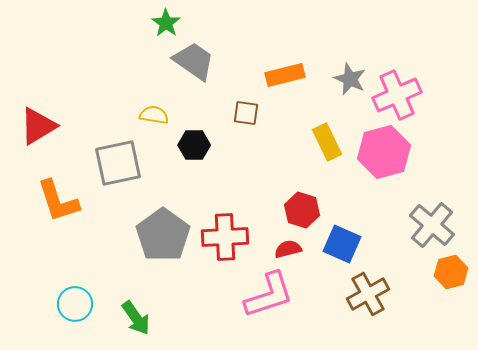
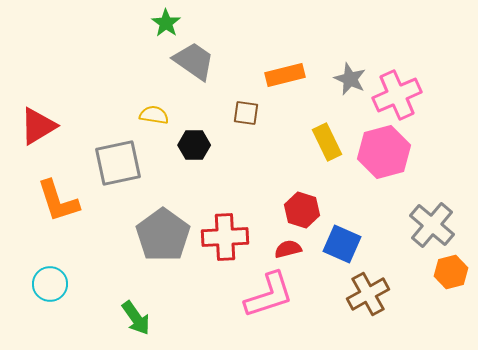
cyan circle: moved 25 px left, 20 px up
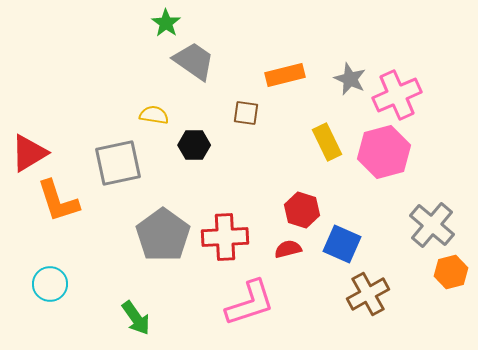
red triangle: moved 9 px left, 27 px down
pink L-shape: moved 19 px left, 8 px down
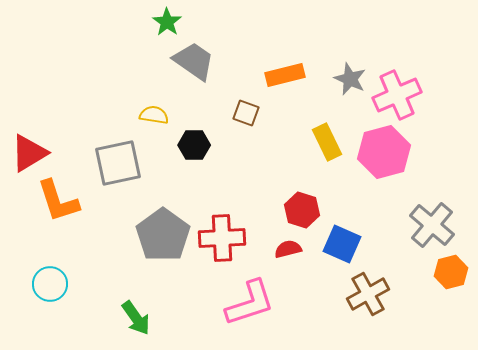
green star: moved 1 px right, 1 px up
brown square: rotated 12 degrees clockwise
red cross: moved 3 px left, 1 px down
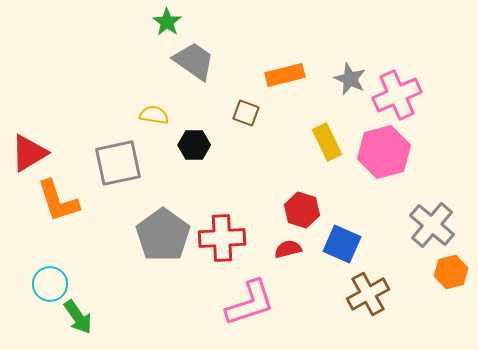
green arrow: moved 58 px left, 1 px up
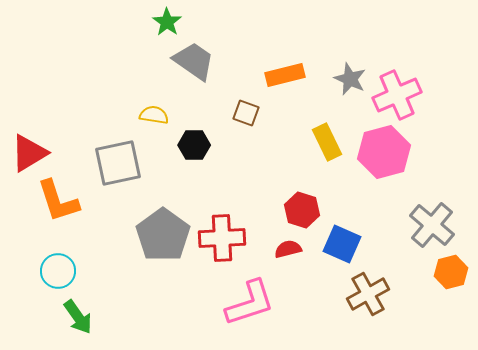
cyan circle: moved 8 px right, 13 px up
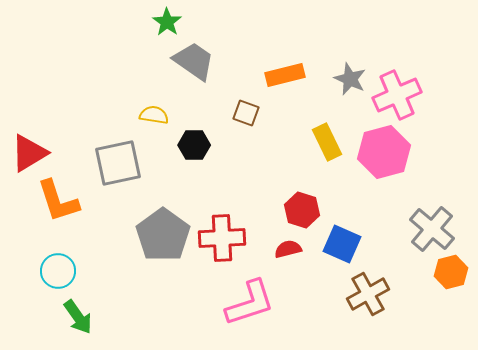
gray cross: moved 4 px down
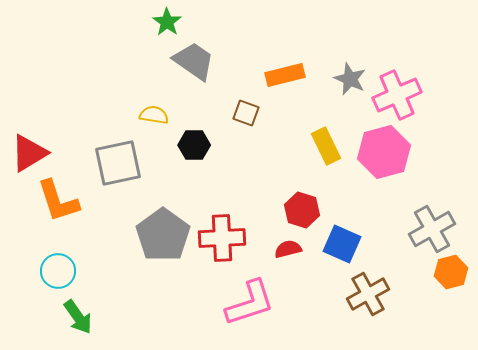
yellow rectangle: moved 1 px left, 4 px down
gray cross: rotated 21 degrees clockwise
